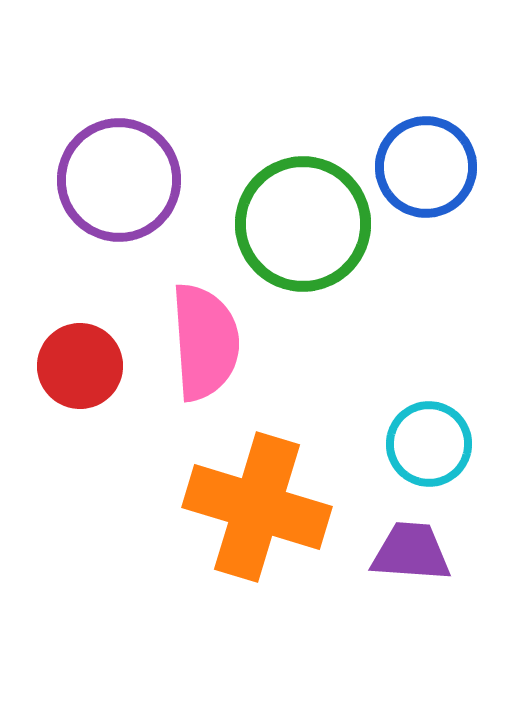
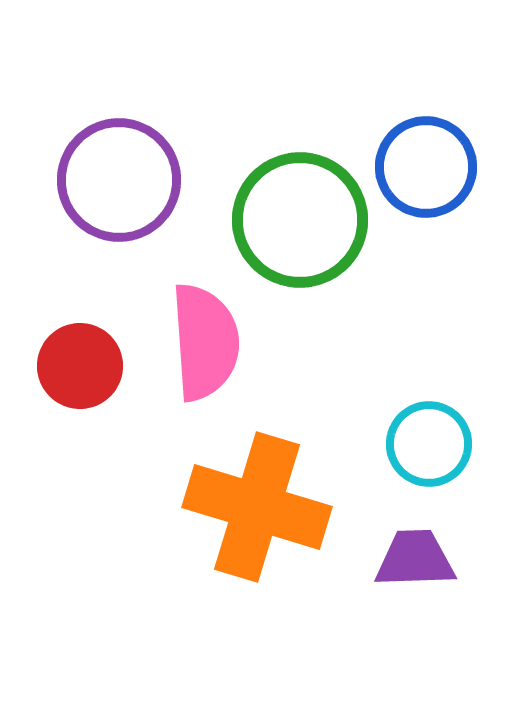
green circle: moved 3 px left, 4 px up
purple trapezoid: moved 4 px right, 7 px down; rotated 6 degrees counterclockwise
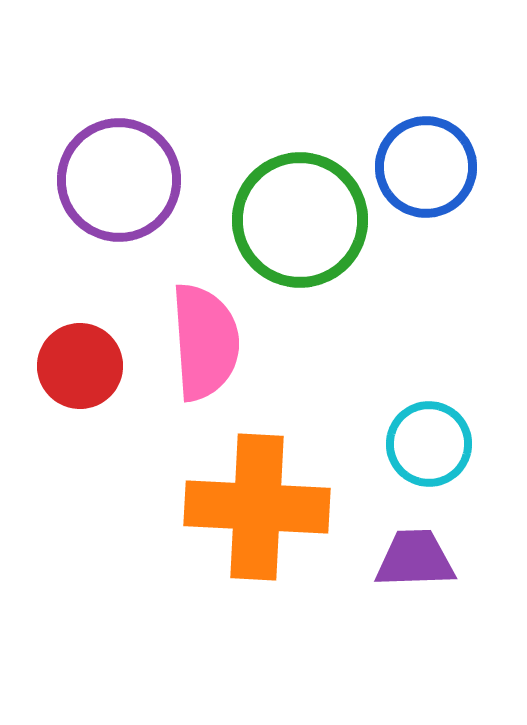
orange cross: rotated 14 degrees counterclockwise
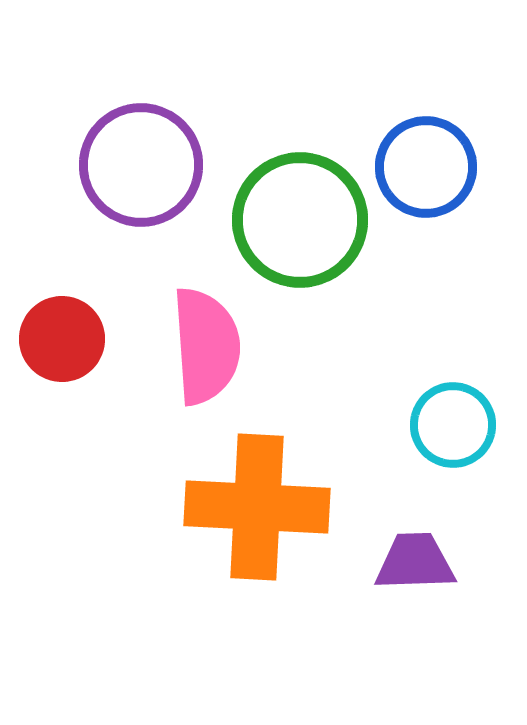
purple circle: moved 22 px right, 15 px up
pink semicircle: moved 1 px right, 4 px down
red circle: moved 18 px left, 27 px up
cyan circle: moved 24 px right, 19 px up
purple trapezoid: moved 3 px down
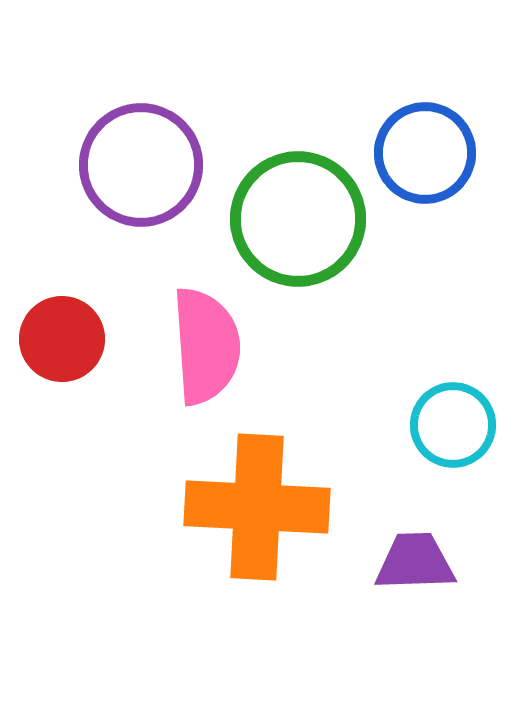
blue circle: moved 1 px left, 14 px up
green circle: moved 2 px left, 1 px up
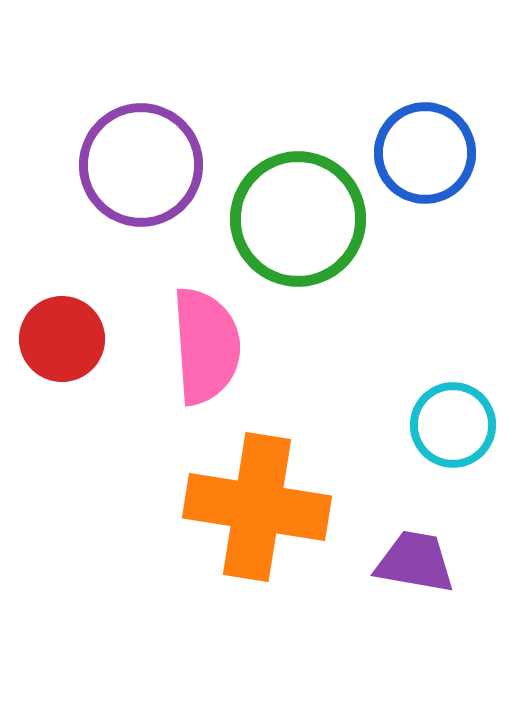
orange cross: rotated 6 degrees clockwise
purple trapezoid: rotated 12 degrees clockwise
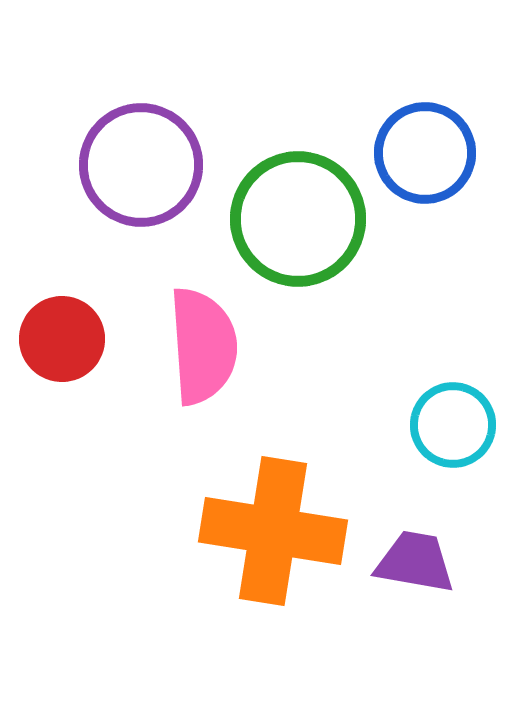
pink semicircle: moved 3 px left
orange cross: moved 16 px right, 24 px down
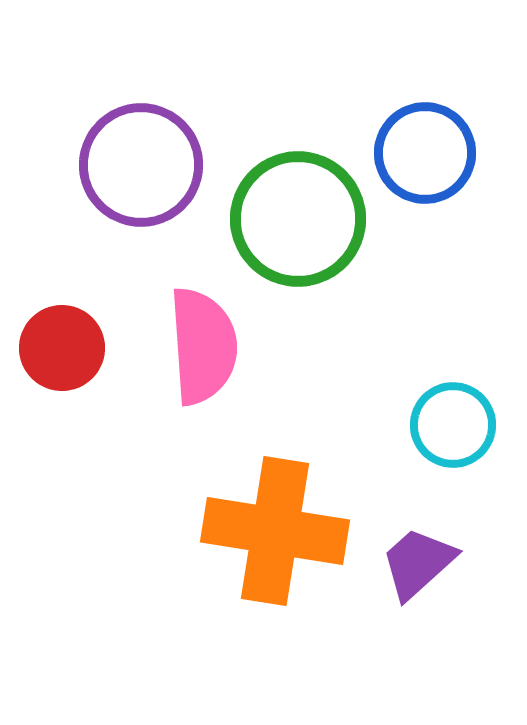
red circle: moved 9 px down
orange cross: moved 2 px right
purple trapezoid: moved 3 px right, 1 px down; rotated 52 degrees counterclockwise
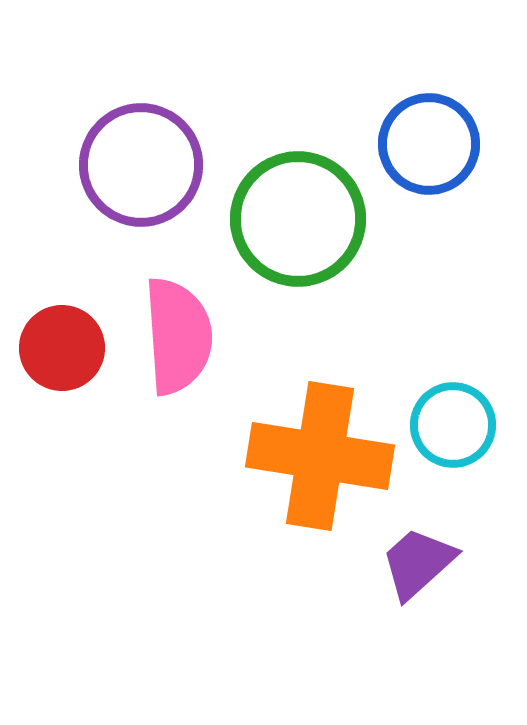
blue circle: moved 4 px right, 9 px up
pink semicircle: moved 25 px left, 10 px up
orange cross: moved 45 px right, 75 px up
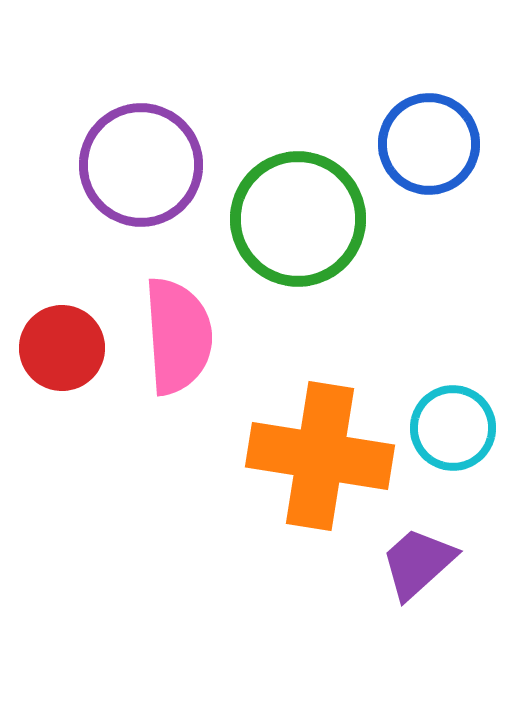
cyan circle: moved 3 px down
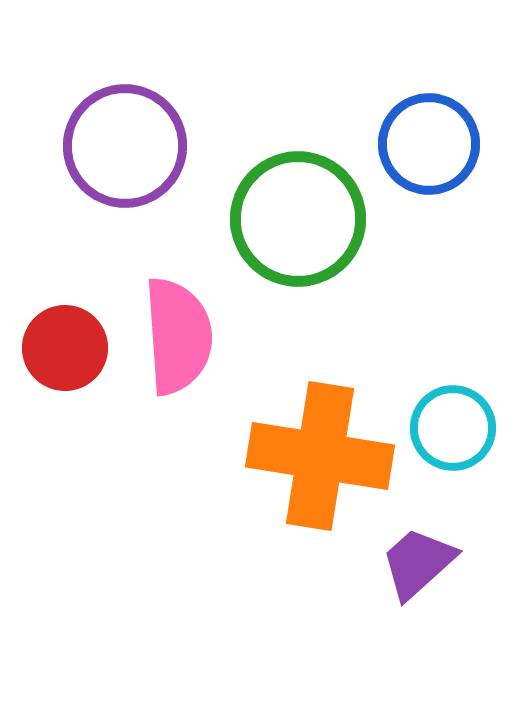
purple circle: moved 16 px left, 19 px up
red circle: moved 3 px right
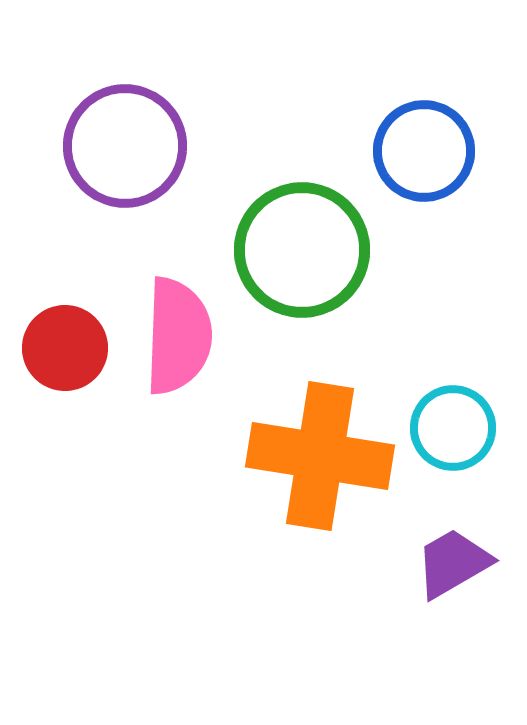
blue circle: moved 5 px left, 7 px down
green circle: moved 4 px right, 31 px down
pink semicircle: rotated 6 degrees clockwise
purple trapezoid: moved 35 px right; rotated 12 degrees clockwise
